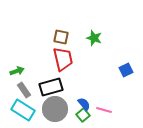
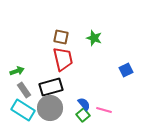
gray circle: moved 5 px left, 1 px up
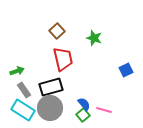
brown square: moved 4 px left, 6 px up; rotated 35 degrees clockwise
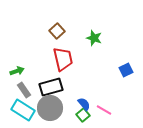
pink line: rotated 14 degrees clockwise
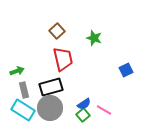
gray rectangle: rotated 21 degrees clockwise
blue semicircle: rotated 96 degrees clockwise
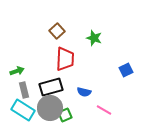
red trapezoid: moved 2 px right; rotated 15 degrees clockwise
blue semicircle: moved 12 px up; rotated 48 degrees clockwise
green square: moved 18 px left; rotated 16 degrees clockwise
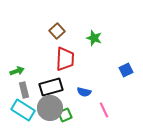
pink line: rotated 35 degrees clockwise
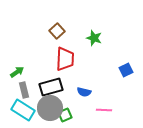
green arrow: moved 1 px down; rotated 16 degrees counterclockwise
pink line: rotated 63 degrees counterclockwise
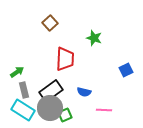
brown square: moved 7 px left, 8 px up
black rectangle: moved 4 px down; rotated 20 degrees counterclockwise
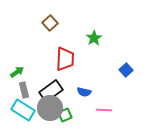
green star: rotated 21 degrees clockwise
blue square: rotated 16 degrees counterclockwise
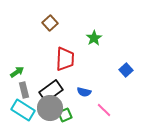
pink line: rotated 42 degrees clockwise
